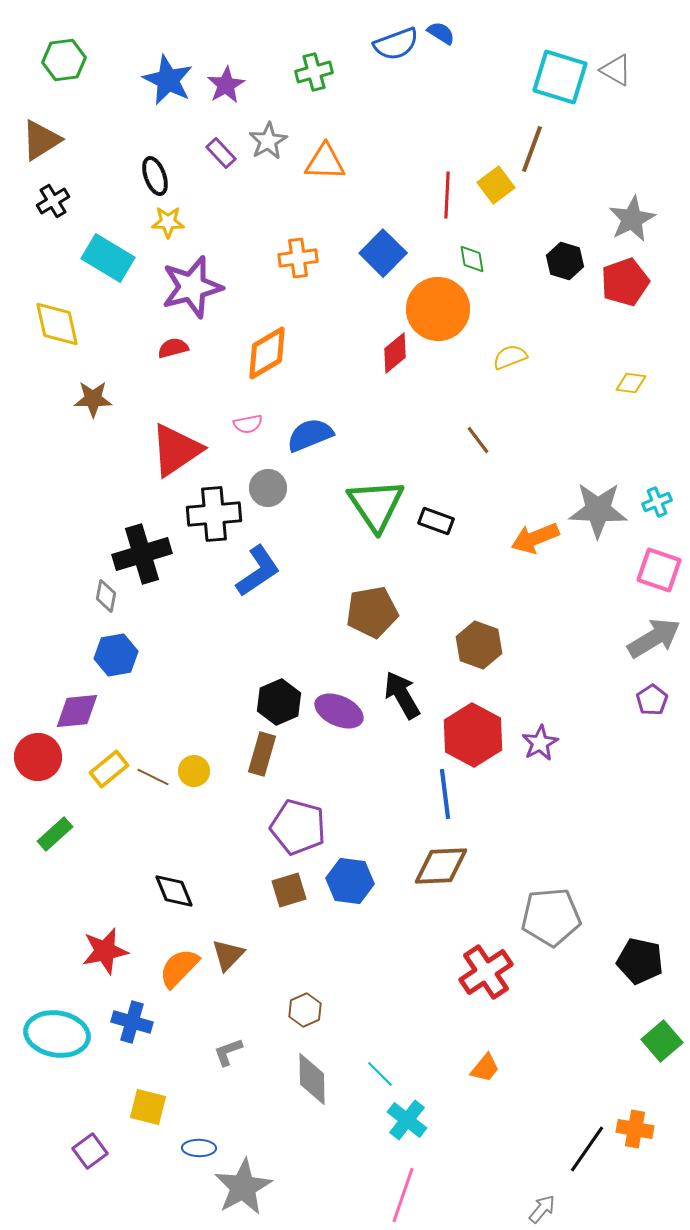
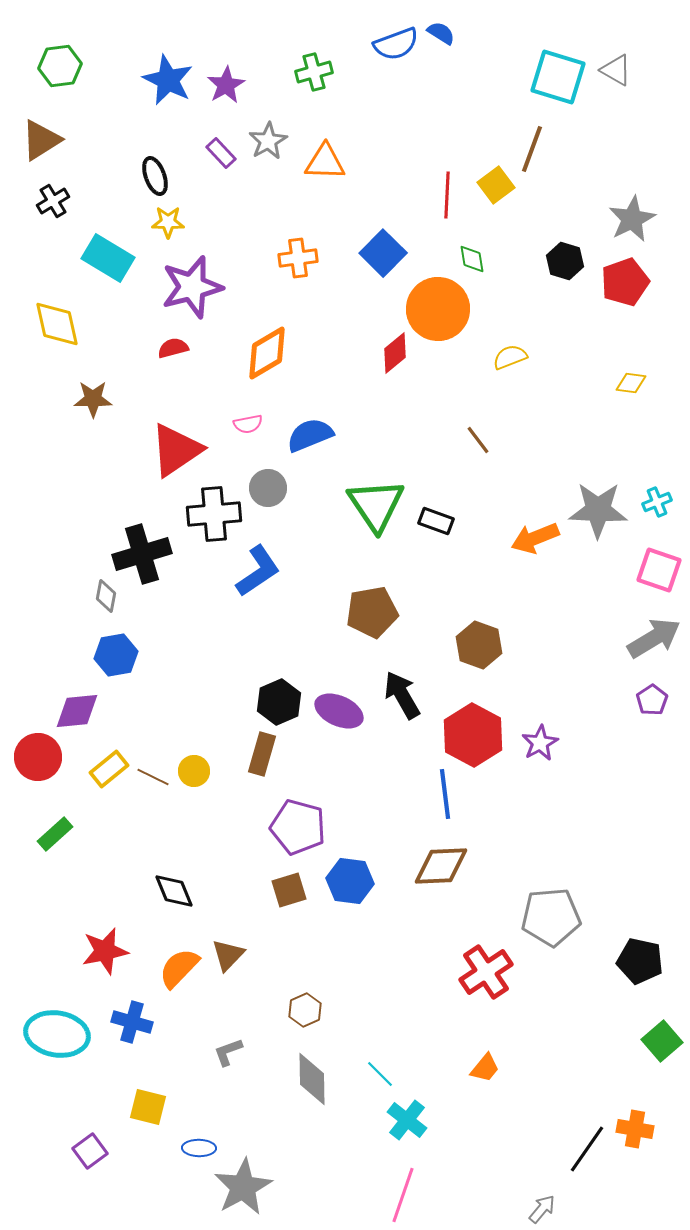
green hexagon at (64, 60): moved 4 px left, 6 px down
cyan square at (560, 77): moved 2 px left
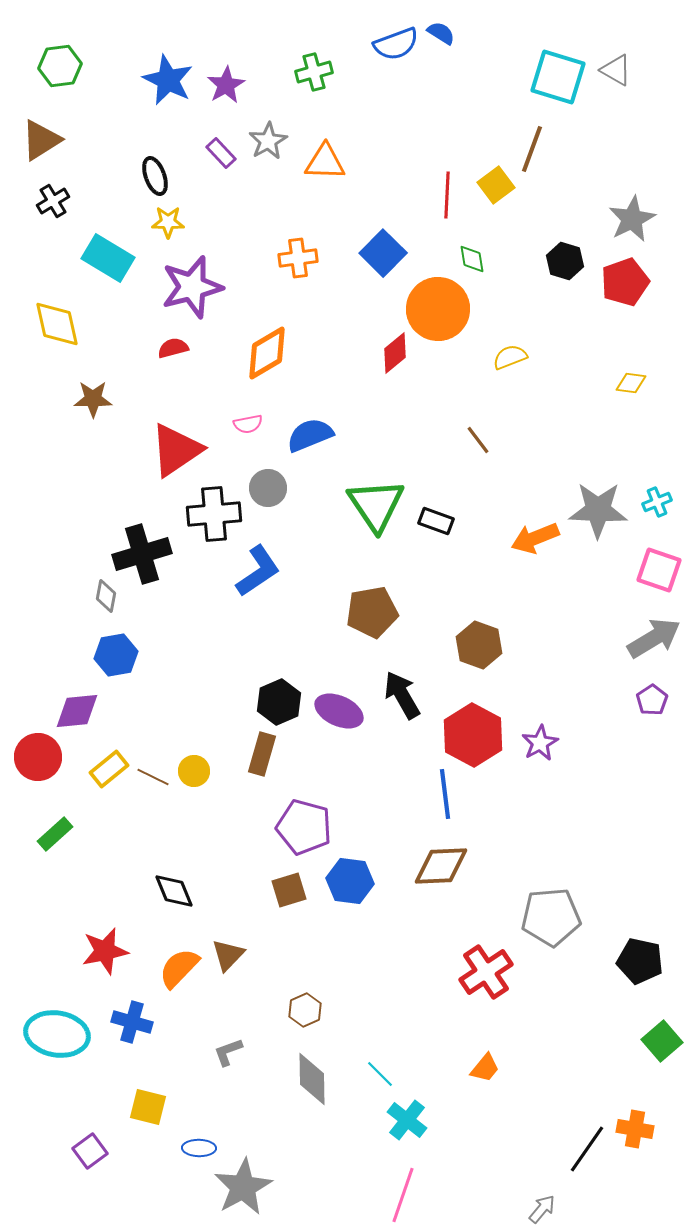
purple pentagon at (298, 827): moved 6 px right
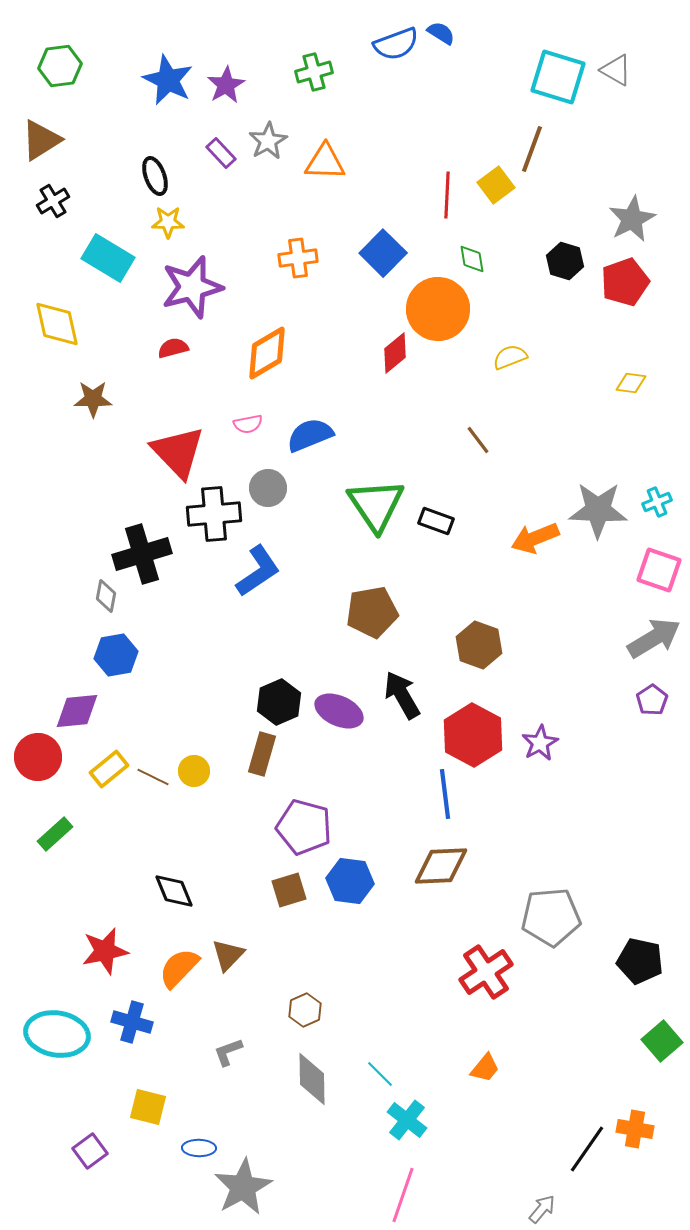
red triangle at (176, 450): moved 2 px right, 2 px down; rotated 40 degrees counterclockwise
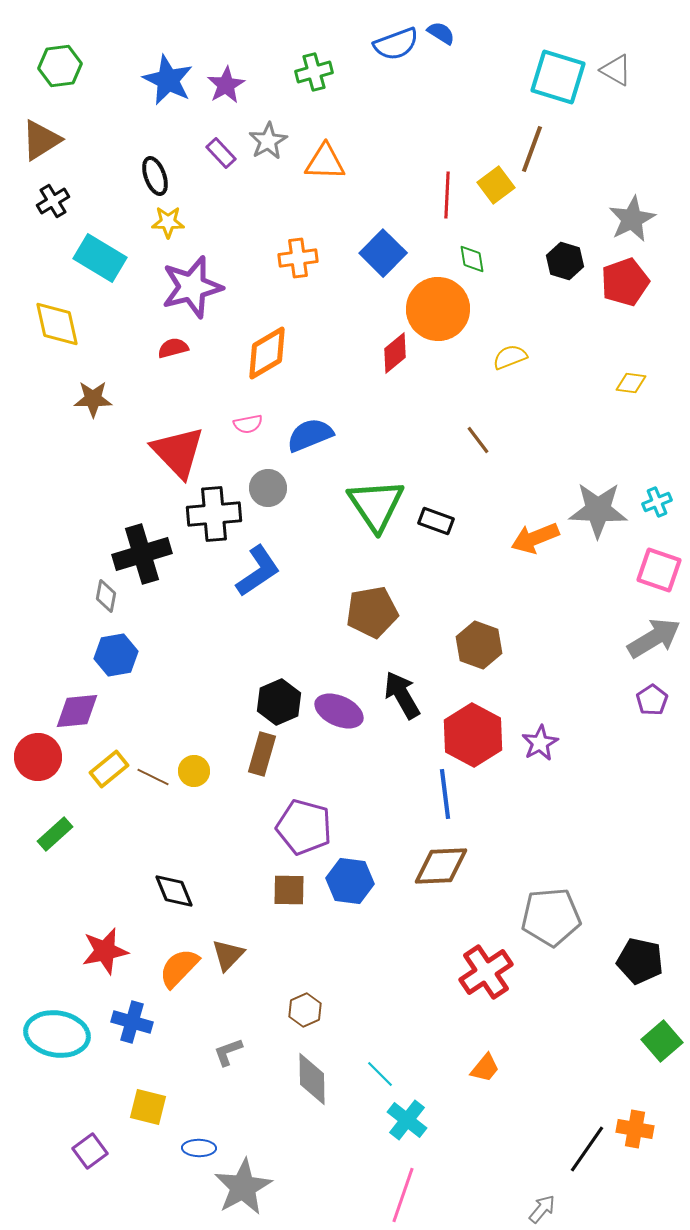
cyan rectangle at (108, 258): moved 8 px left
brown square at (289, 890): rotated 18 degrees clockwise
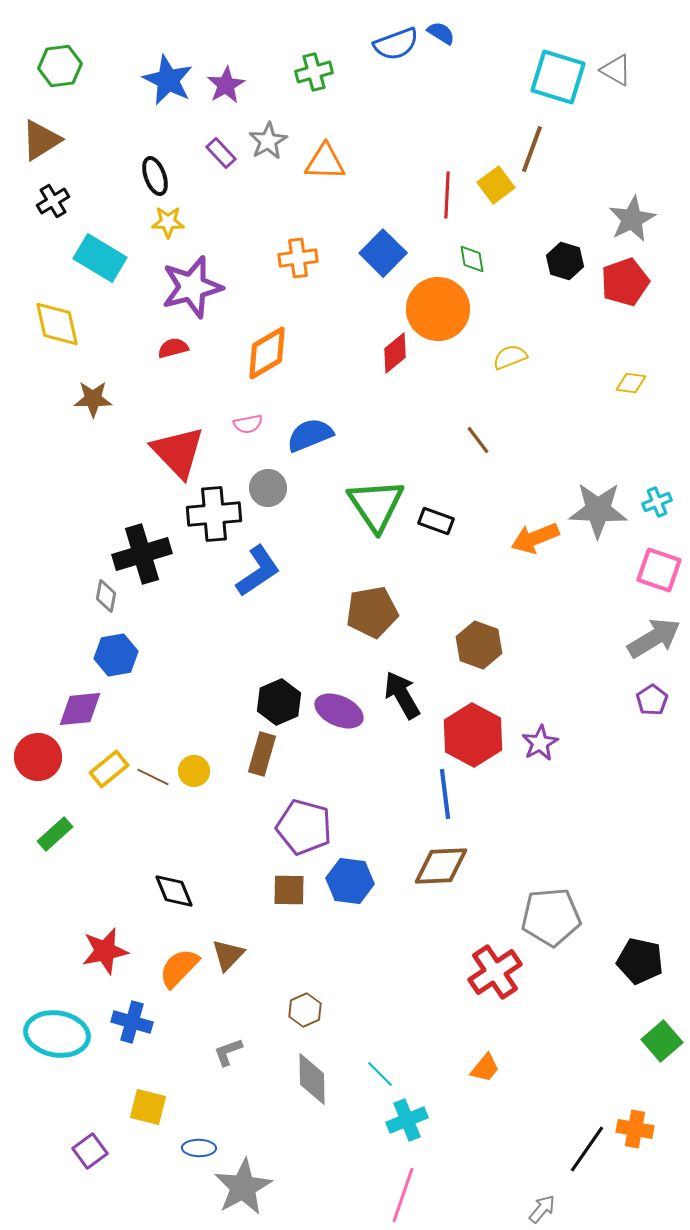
purple diamond at (77, 711): moved 3 px right, 2 px up
red cross at (486, 972): moved 9 px right
cyan cross at (407, 1120): rotated 30 degrees clockwise
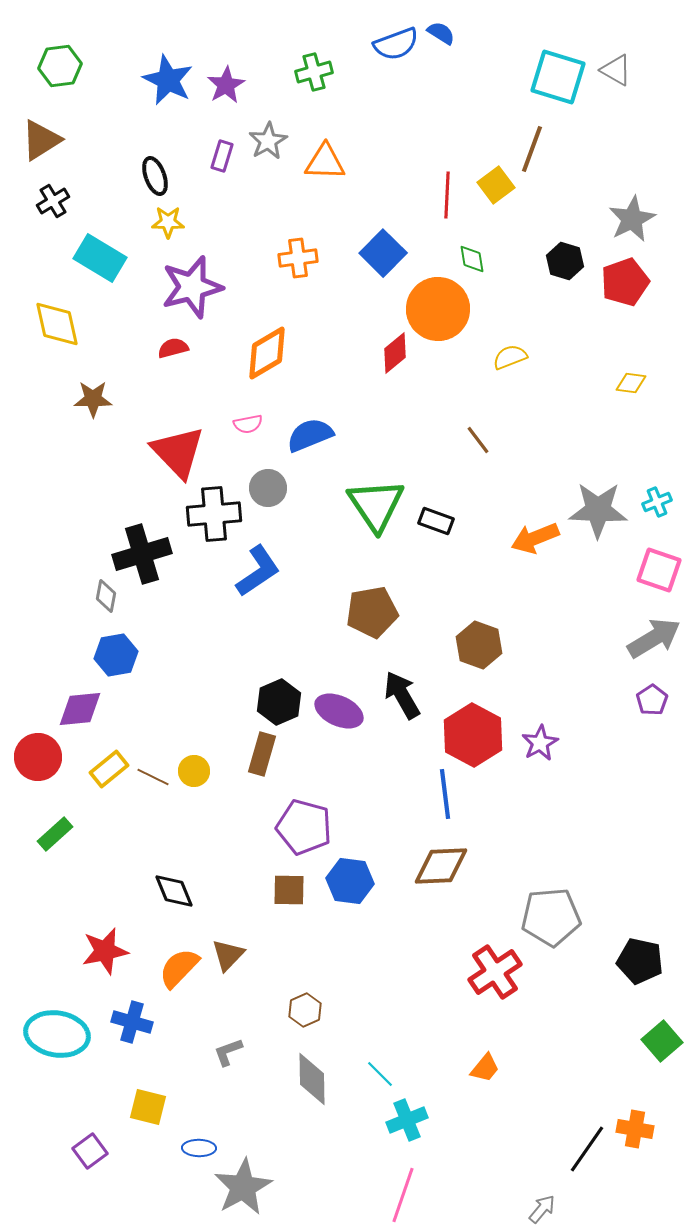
purple rectangle at (221, 153): moved 1 px right, 3 px down; rotated 60 degrees clockwise
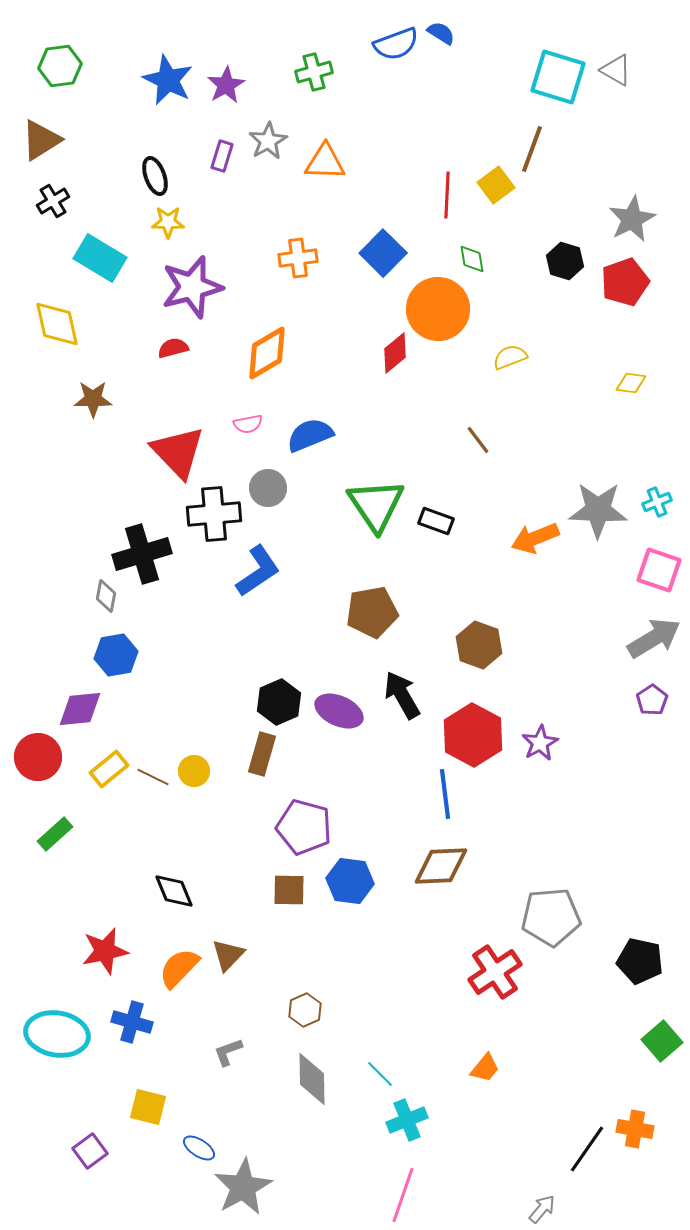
blue ellipse at (199, 1148): rotated 32 degrees clockwise
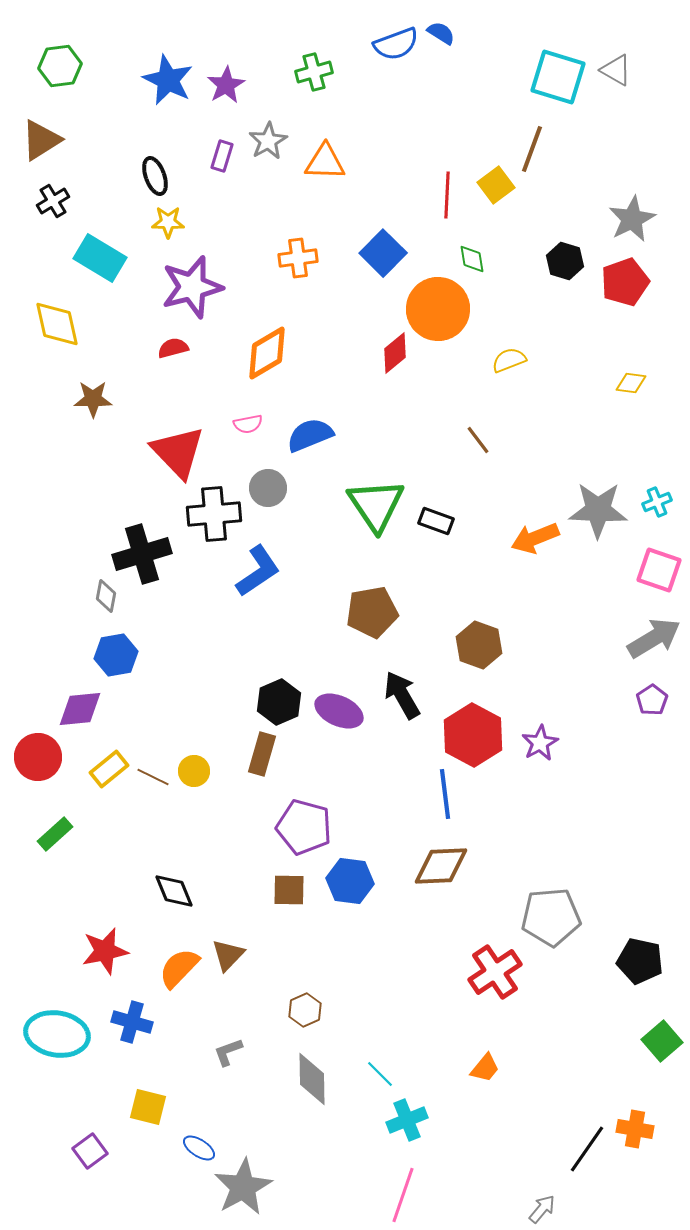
yellow semicircle at (510, 357): moved 1 px left, 3 px down
